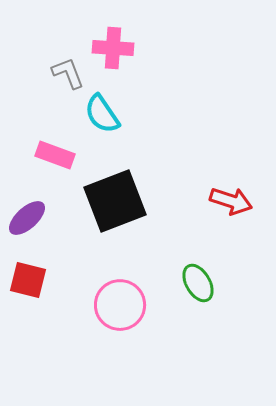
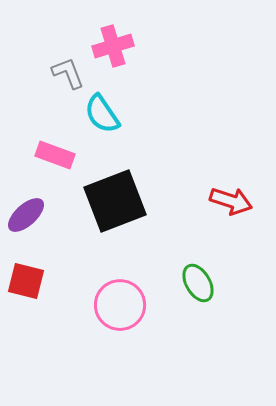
pink cross: moved 2 px up; rotated 21 degrees counterclockwise
purple ellipse: moved 1 px left, 3 px up
red square: moved 2 px left, 1 px down
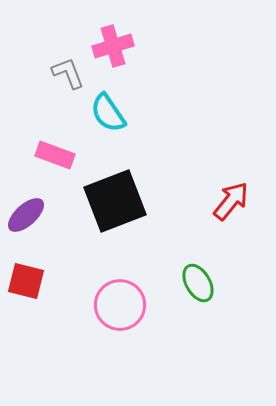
cyan semicircle: moved 6 px right, 1 px up
red arrow: rotated 69 degrees counterclockwise
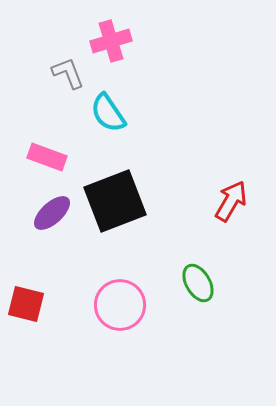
pink cross: moved 2 px left, 5 px up
pink rectangle: moved 8 px left, 2 px down
red arrow: rotated 9 degrees counterclockwise
purple ellipse: moved 26 px right, 2 px up
red square: moved 23 px down
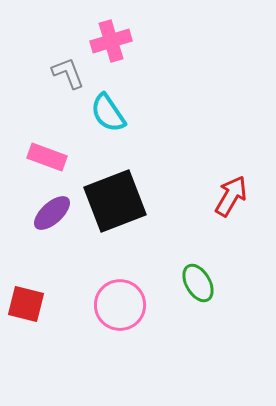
red arrow: moved 5 px up
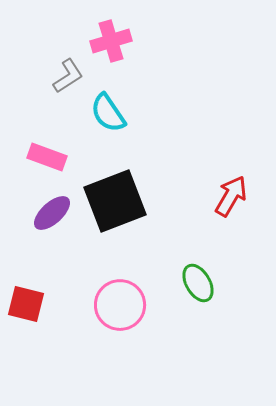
gray L-shape: moved 3 px down; rotated 78 degrees clockwise
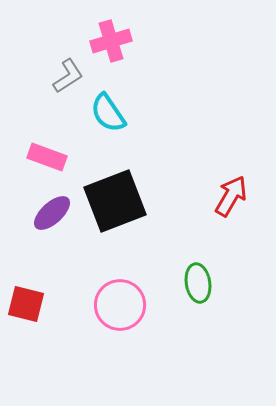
green ellipse: rotated 21 degrees clockwise
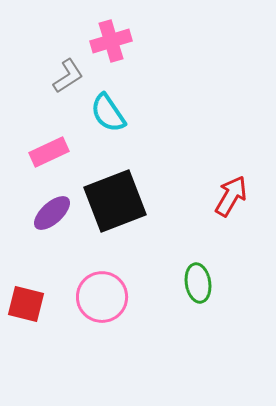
pink rectangle: moved 2 px right, 5 px up; rotated 45 degrees counterclockwise
pink circle: moved 18 px left, 8 px up
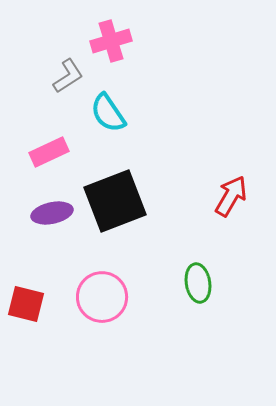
purple ellipse: rotated 30 degrees clockwise
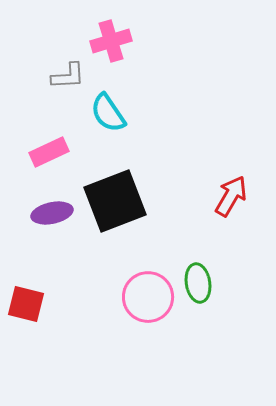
gray L-shape: rotated 30 degrees clockwise
pink circle: moved 46 px right
